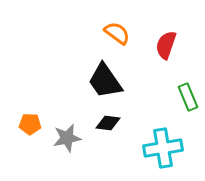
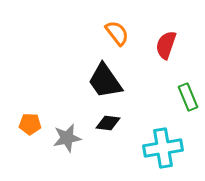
orange semicircle: rotated 16 degrees clockwise
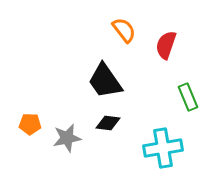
orange semicircle: moved 7 px right, 3 px up
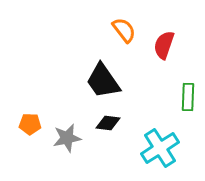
red semicircle: moved 2 px left
black trapezoid: moved 2 px left
green rectangle: rotated 24 degrees clockwise
cyan cross: moved 3 px left; rotated 24 degrees counterclockwise
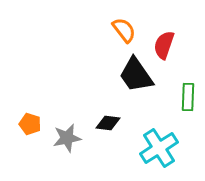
black trapezoid: moved 33 px right, 6 px up
orange pentagon: rotated 15 degrees clockwise
cyan cross: moved 1 px left
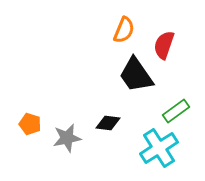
orange semicircle: rotated 60 degrees clockwise
green rectangle: moved 12 px left, 14 px down; rotated 52 degrees clockwise
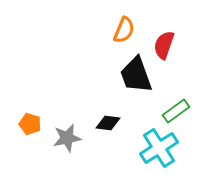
black trapezoid: rotated 15 degrees clockwise
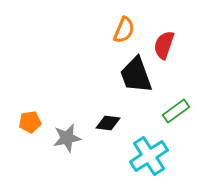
orange pentagon: moved 2 px up; rotated 25 degrees counterclockwise
cyan cross: moved 10 px left, 8 px down
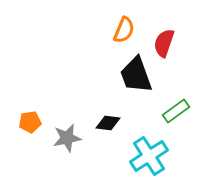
red semicircle: moved 2 px up
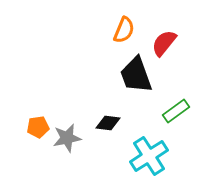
red semicircle: rotated 20 degrees clockwise
orange pentagon: moved 8 px right, 5 px down
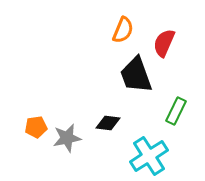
orange semicircle: moved 1 px left
red semicircle: rotated 16 degrees counterclockwise
green rectangle: rotated 28 degrees counterclockwise
orange pentagon: moved 2 px left
